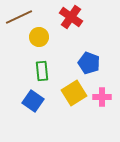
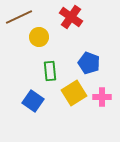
green rectangle: moved 8 px right
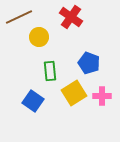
pink cross: moved 1 px up
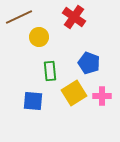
red cross: moved 3 px right
blue square: rotated 30 degrees counterclockwise
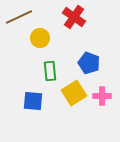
yellow circle: moved 1 px right, 1 px down
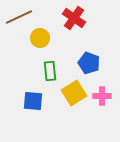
red cross: moved 1 px down
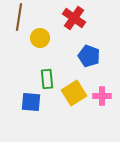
brown line: rotated 56 degrees counterclockwise
blue pentagon: moved 7 px up
green rectangle: moved 3 px left, 8 px down
blue square: moved 2 px left, 1 px down
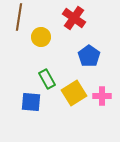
yellow circle: moved 1 px right, 1 px up
blue pentagon: rotated 15 degrees clockwise
green rectangle: rotated 24 degrees counterclockwise
